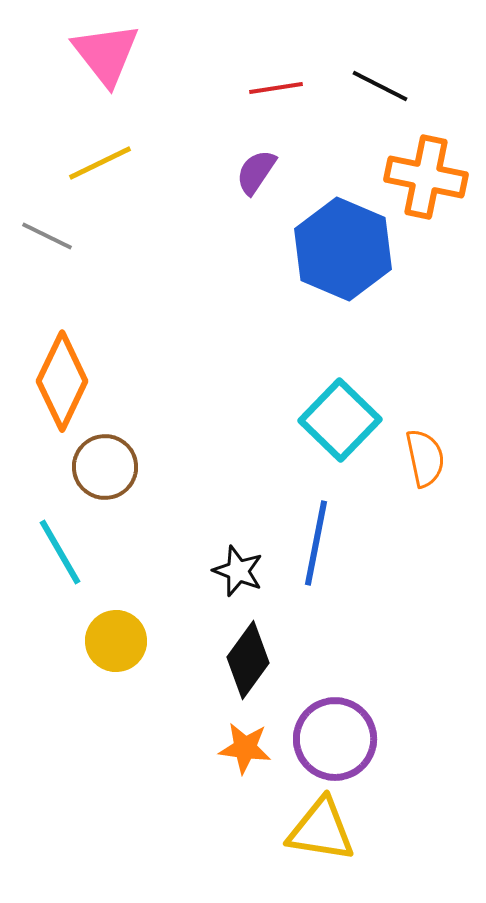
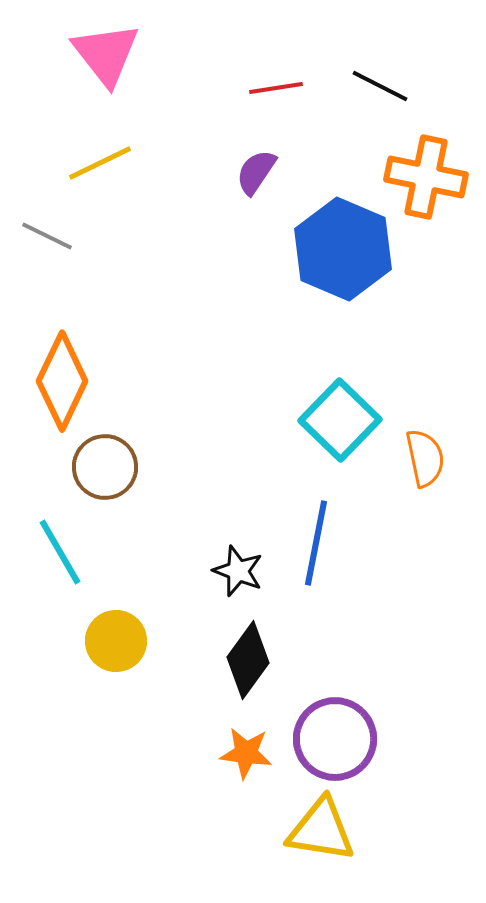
orange star: moved 1 px right, 5 px down
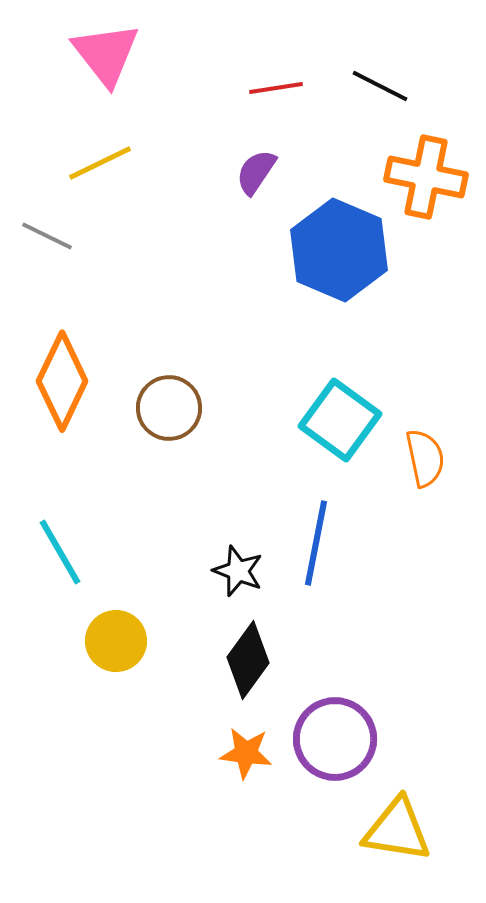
blue hexagon: moved 4 px left, 1 px down
cyan square: rotated 8 degrees counterclockwise
brown circle: moved 64 px right, 59 px up
yellow triangle: moved 76 px right
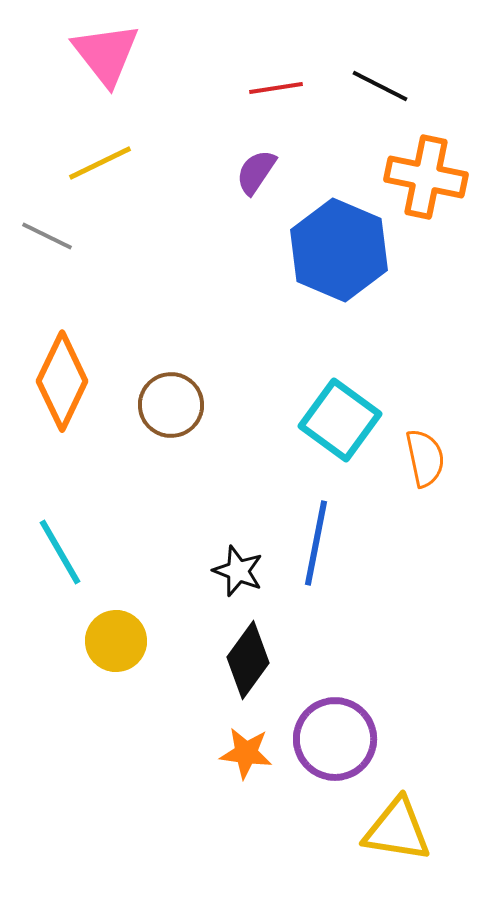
brown circle: moved 2 px right, 3 px up
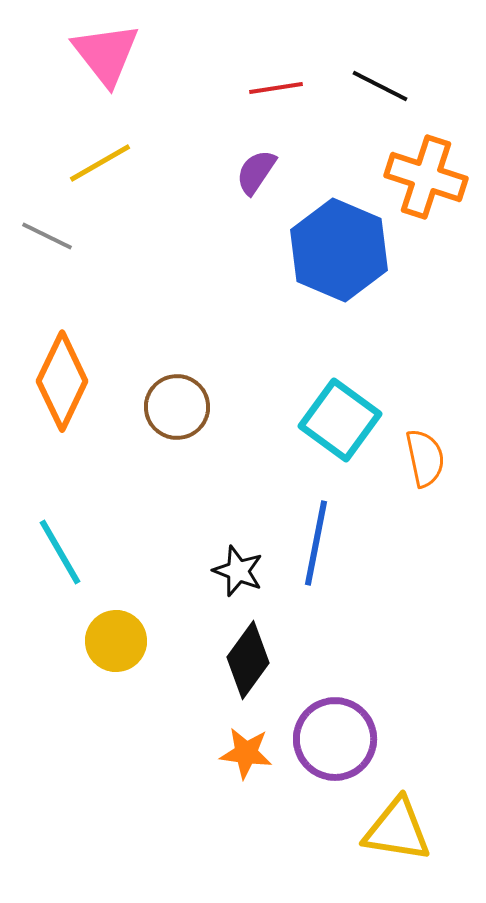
yellow line: rotated 4 degrees counterclockwise
orange cross: rotated 6 degrees clockwise
brown circle: moved 6 px right, 2 px down
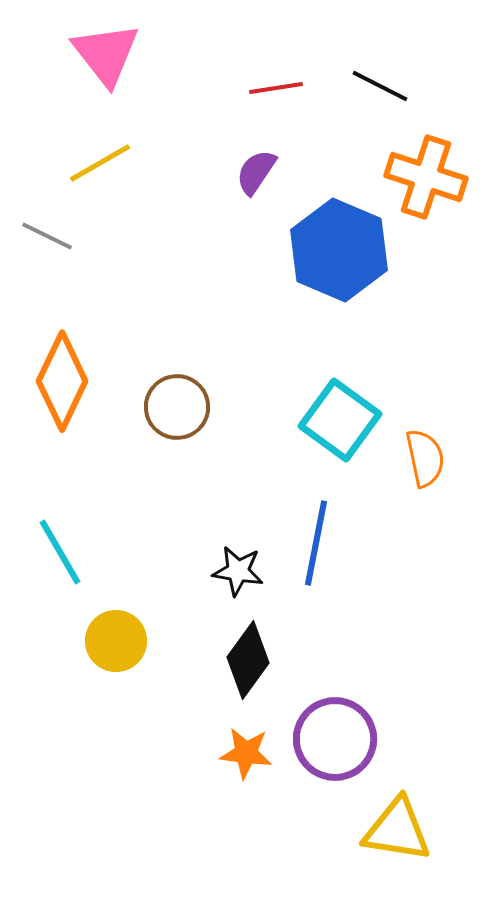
black star: rotated 12 degrees counterclockwise
